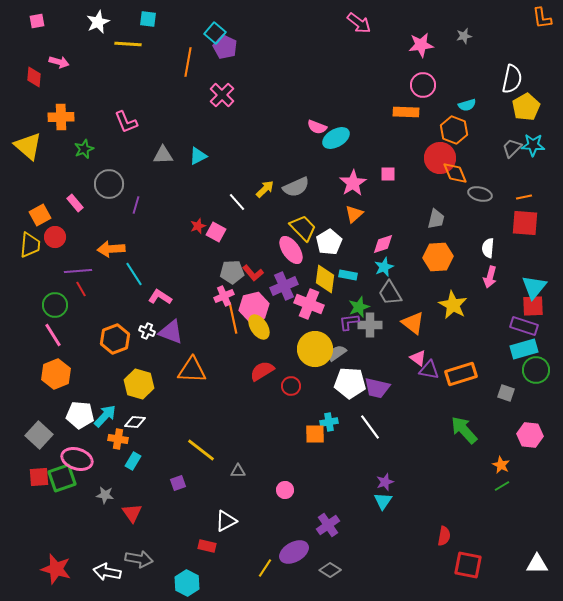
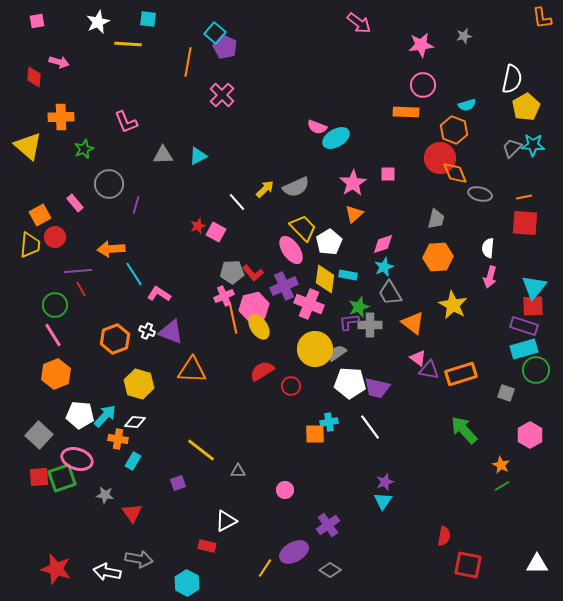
pink L-shape at (160, 297): moved 1 px left, 3 px up
pink hexagon at (530, 435): rotated 25 degrees clockwise
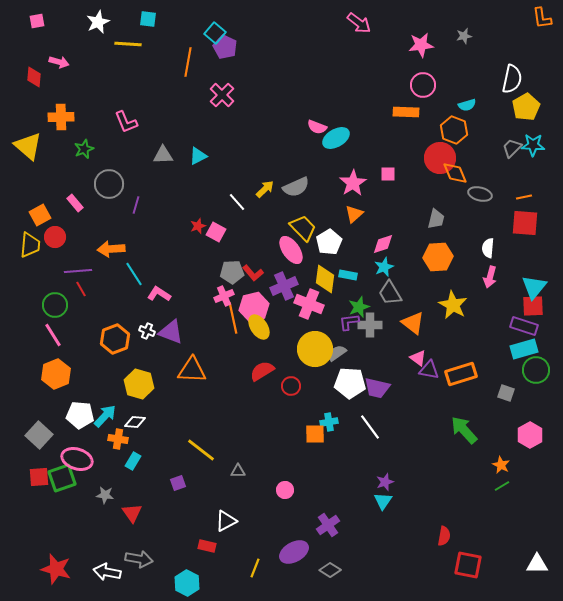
yellow line at (265, 568): moved 10 px left; rotated 12 degrees counterclockwise
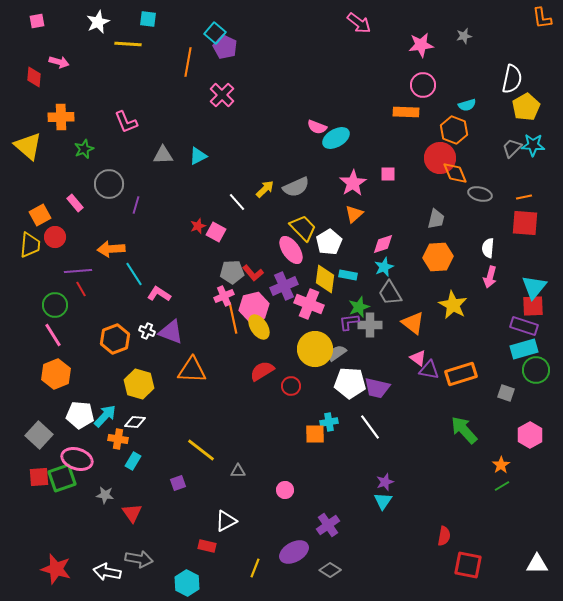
orange star at (501, 465): rotated 12 degrees clockwise
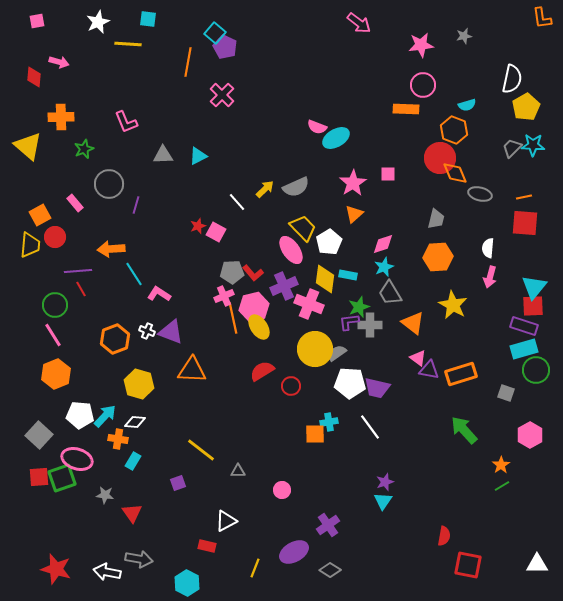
orange rectangle at (406, 112): moved 3 px up
pink circle at (285, 490): moved 3 px left
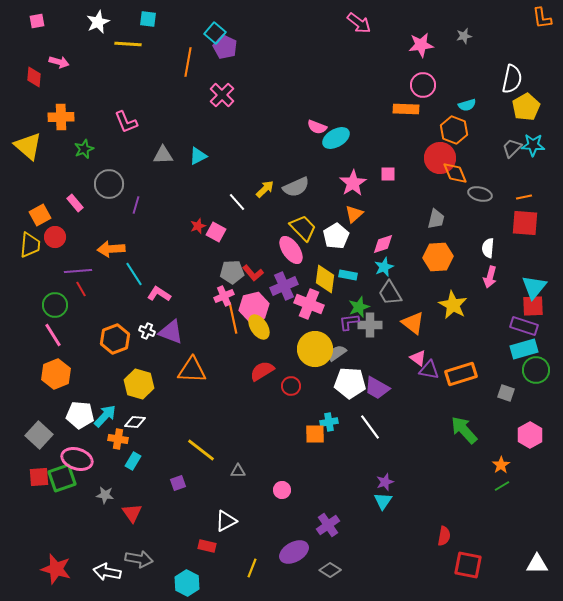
white pentagon at (329, 242): moved 7 px right, 6 px up
purple trapezoid at (377, 388): rotated 16 degrees clockwise
yellow line at (255, 568): moved 3 px left
